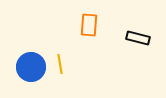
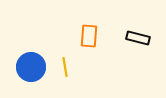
orange rectangle: moved 11 px down
yellow line: moved 5 px right, 3 px down
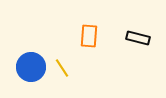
yellow line: moved 3 px left, 1 px down; rotated 24 degrees counterclockwise
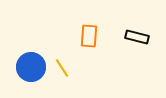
black rectangle: moved 1 px left, 1 px up
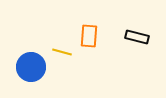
yellow line: moved 16 px up; rotated 42 degrees counterclockwise
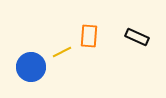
black rectangle: rotated 10 degrees clockwise
yellow line: rotated 42 degrees counterclockwise
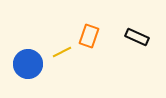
orange rectangle: rotated 15 degrees clockwise
blue circle: moved 3 px left, 3 px up
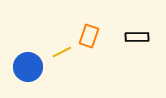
black rectangle: rotated 25 degrees counterclockwise
blue circle: moved 3 px down
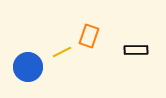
black rectangle: moved 1 px left, 13 px down
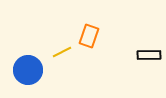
black rectangle: moved 13 px right, 5 px down
blue circle: moved 3 px down
